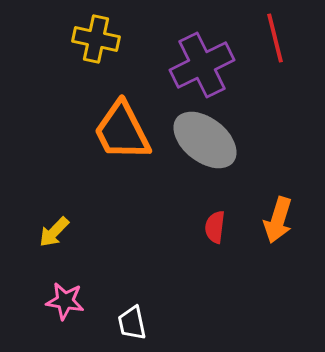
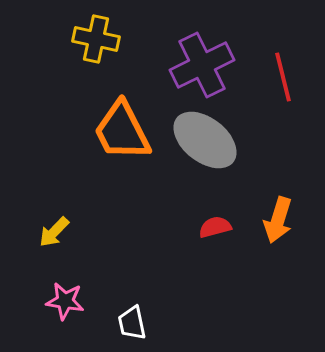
red line: moved 8 px right, 39 px down
red semicircle: rotated 68 degrees clockwise
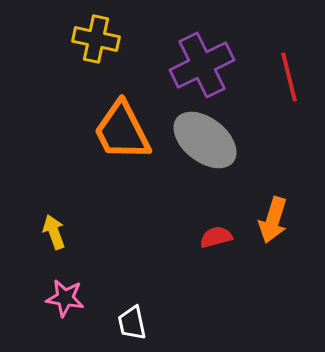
red line: moved 6 px right
orange arrow: moved 5 px left
red semicircle: moved 1 px right, 10 px down
yellow arrow: rotated 116 degrees clockwise
pink star: moved 3 px up
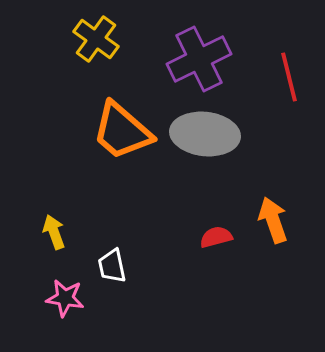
yellow cross: rotated 24 degrees clockwise
purple cross: moved 3 px left, 6 px up
orange trapezoid: rotated 22 degrees counterclockwise
gray ellipse: moved 6 px up; rotated 32 degrees counterclockwise
orange arrow: rotated 144 degrees clockwise
white trapezoid: moved 20 px left, 57 px up
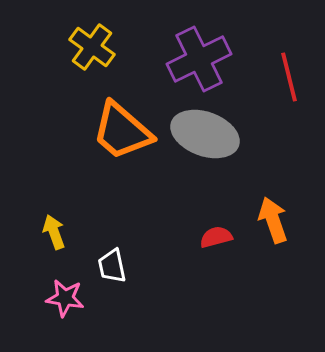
yellow cross: moved 4 px left, 8 px down
gray ellipse: rotated 14 degrees clockwise
